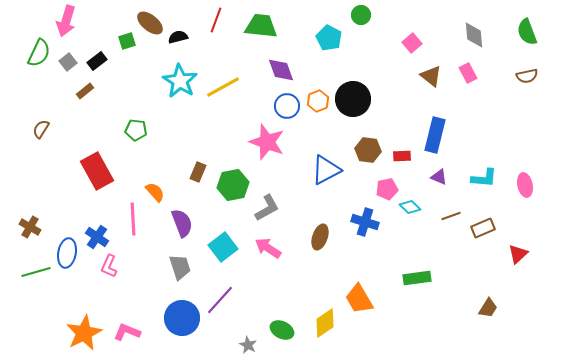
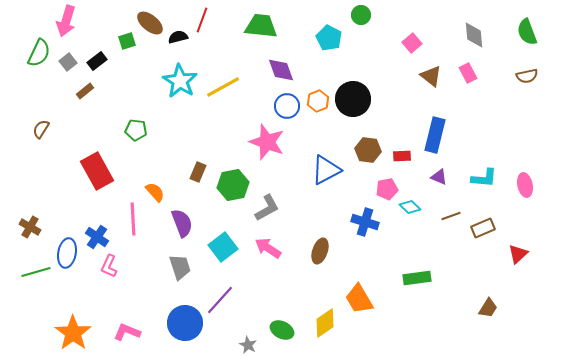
red line at (216, 20): moved 14 px left
brown ellipse at (320, 237): moved 14 px down
blue circle at (182, 318): moved 3 px right, 5 px down
orange star at (84, 333): moved 11 px left; rotated 9 degrees counterclockwise
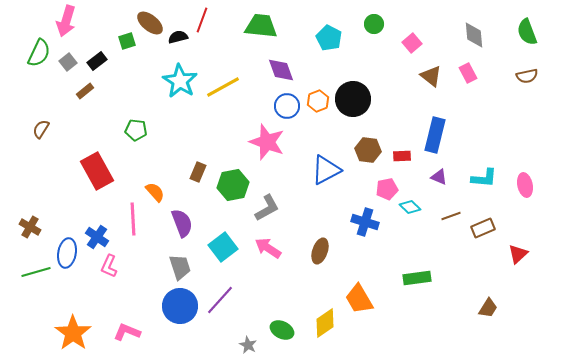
green circle at (361, 15): moved 13 px right, 9 px down
blue circle at (185, 323): moved 5 px left, 17 px up
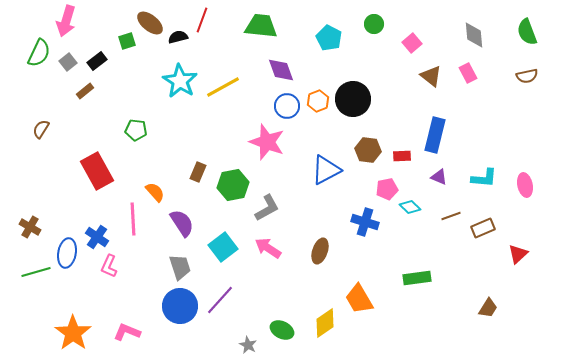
purple semicircle at (182, 223): rotated 12 degrees counterclockwise
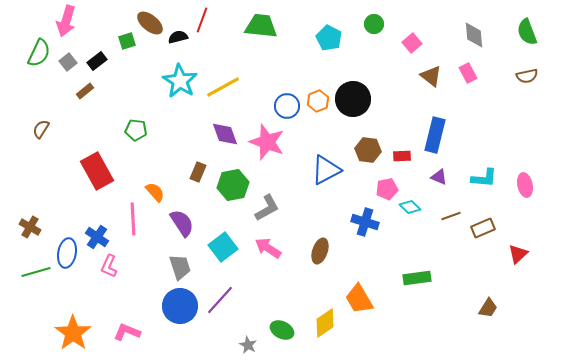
purple diamond at (281, 70): moved 56 px left, 64 px down
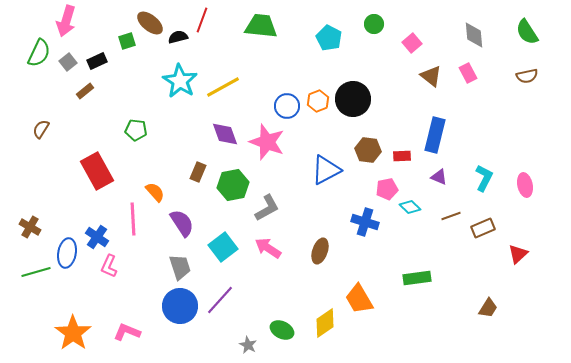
green semicircle at (527, 32): rotated 12 degrees counterclockwise
black rectangle at (97, 61): rotated 12 degrees clockwise
cyan L-shape at (484, 178): rotated 68 degrees counterclockwise
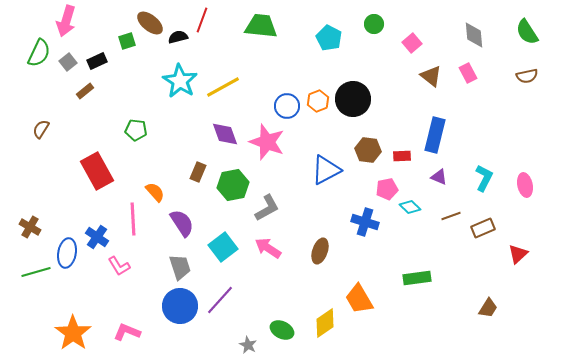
pink L-shape at (109, 266): moved 10 px right; rotated 55 degrees counterclockwise
